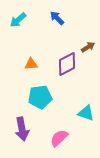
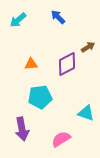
blue arrow: moved 1 px right, 1 px up
pink semicircle: moved 2 px right, 1 px down; rotated 12 degrees clockwise
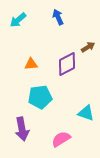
blue arrow: rotated 21 degrees clockwise
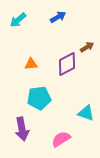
blue arrow: rotated 84 degrees clockwise
brown arrow: moved 1 px left
cyan pentagon: moved 1 px left, 1 px down
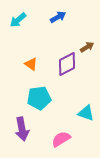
orange triangle: rotated 40 degrees clockwise
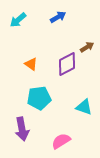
cyan triangle: moved 2 px left, 6 px up
pink semicircle: moved 2 px down
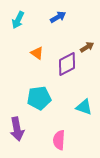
cyan arrow: rotated 24 degrees counterclockwise
orange triangle: moved 6 px right, 11 px up
purple arrow: moved 5 px left
pink semicircle: moved 2 px left, 1 px up; rotated 54 degrees counterclockwise
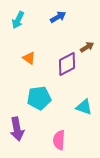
orange triangle: moved 8 px left, 5 px down
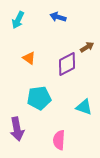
blue arrow: rotated 133 degrees counterclockwise
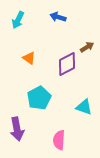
cyan pentagon: rotated 20 degrees counterclockwise
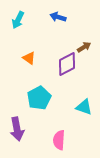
brown arrow: moved 3 px left
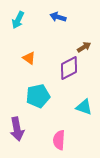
purple diamond: moved 2 px right, 4 px down
cyan pentagon: moved 1 px left, 2 px up; rotated 15 degrees clockwise
